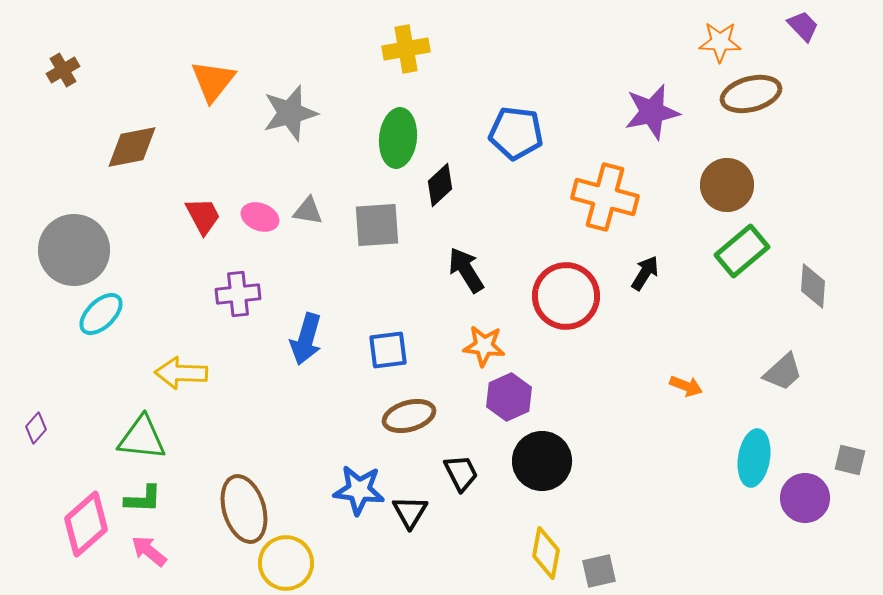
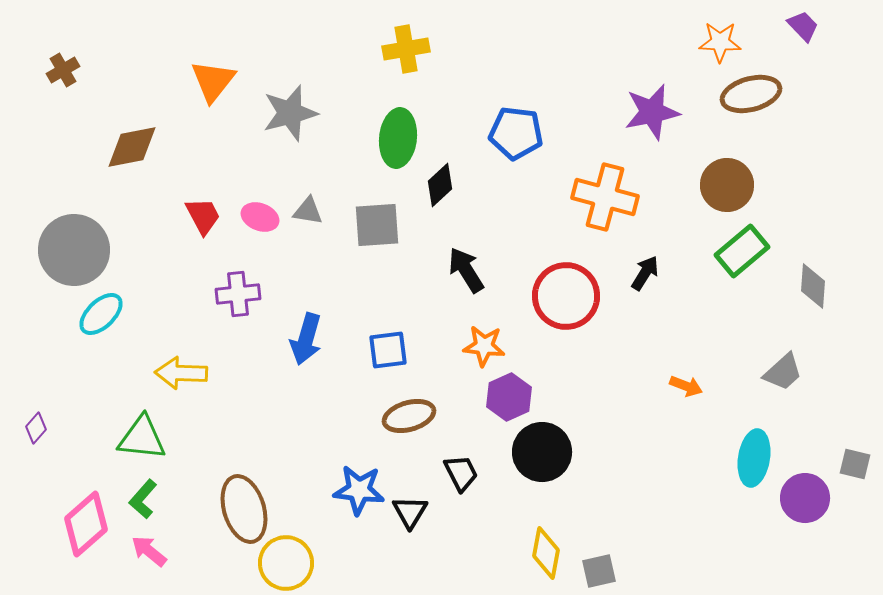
gray square at (850, 460): moved 5 px right, 4 px down
black circle at (542, 461): moved 9 px up
green L-shape at (143, 499): rotated 129 degrees clockwise
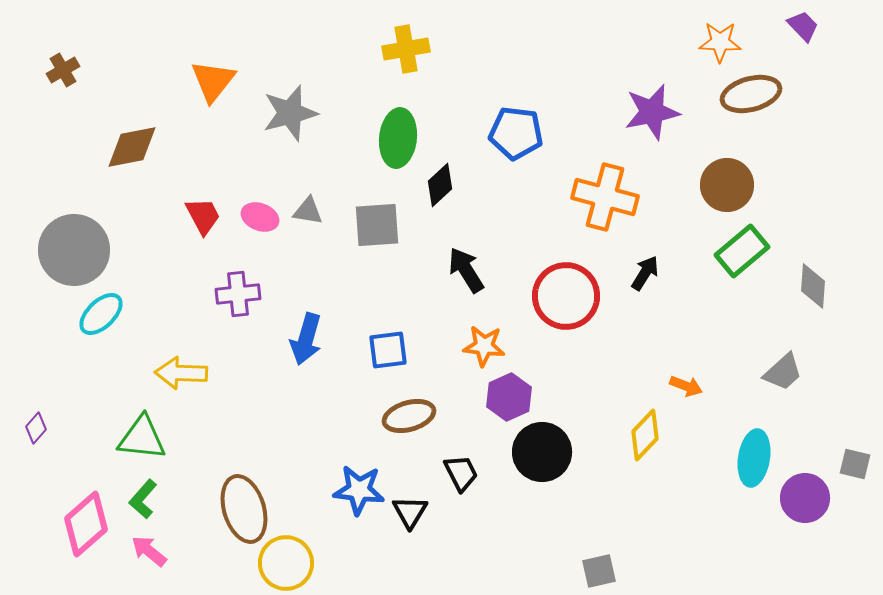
yellow diamond at (546, 553): moved 99 px right, 118 px up; rotated 33 degrees clockwise
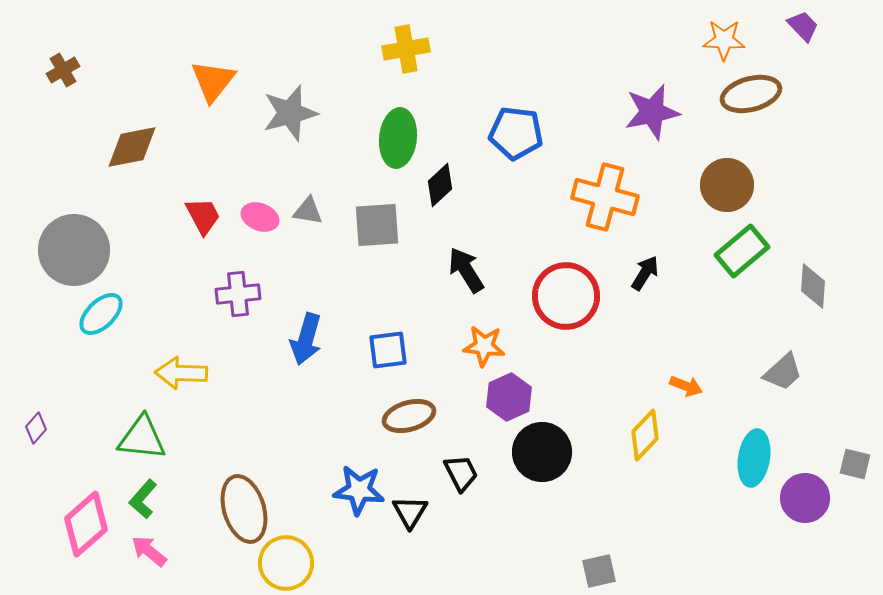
orange star at (720, 42): moved 4 px right, 2 px up
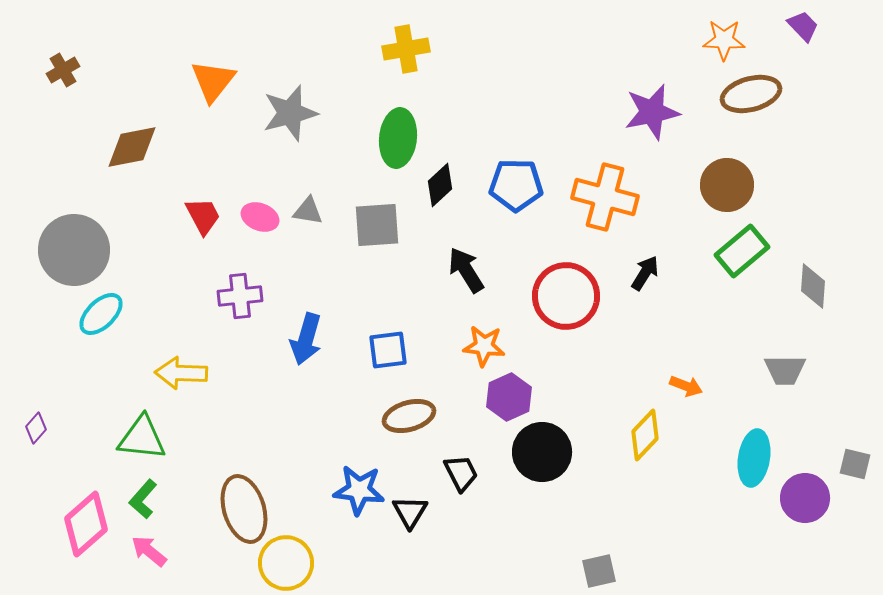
blue pentagon at (516, 133): moved 52 px down; rotated 6 degrees counterclockwise
purple cross at (238, 294): moved 2 px right, 2 px down
gray trapezoid at (783, 372): moved 2 px right, 2 px up; rotated 42 degrees clockwise
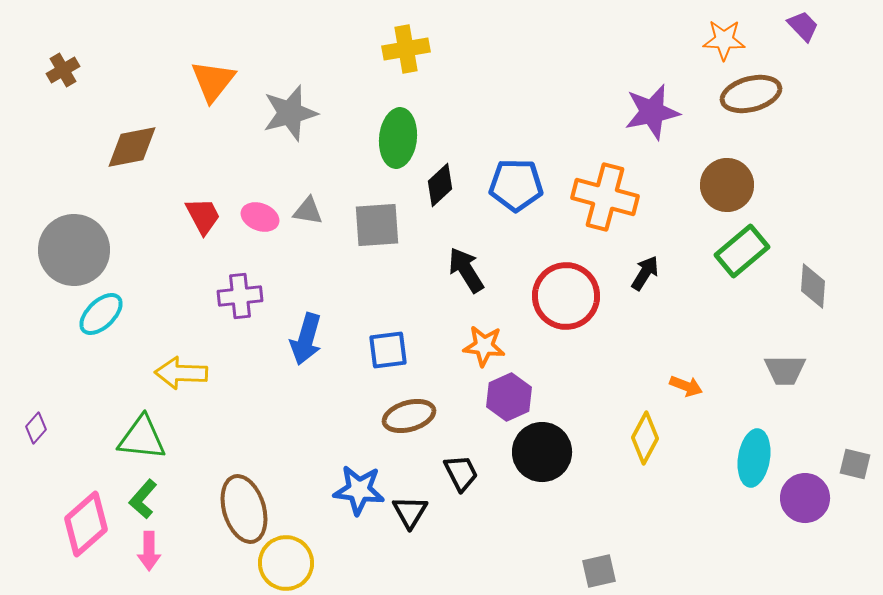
yellow diamond at (645, 435): moved 3 px down; rotated 15 degrees counterclockwise
pink arrow at (149, 551): rotated 129 degrees counterclockwise
